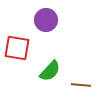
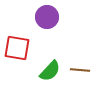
purple circle: moved 1 px right, 3 px up
brown line: moved 1 px left, 15 px up
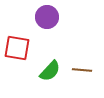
brown line: moved 2 px right
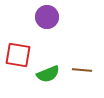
red square: moved 1 px right, 7 px down
green semicircle: moved 2 px left, 3 px down; rotated 25 degrees clockwise
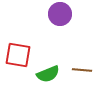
purple circle: moved 13 px right, 3 px up
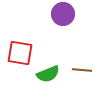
purple circle: moved 3 px right
red square: moved 2 px right, 2 px up
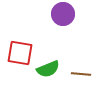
brown line: moved 1 px left, 4 px down
green semicircle: moved 5 px up
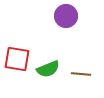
purple circle: moved 3 px right, 2 px down
red square: moved 3 px left, 6 px down
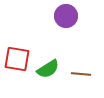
green semicircle: rotated 10 degrees counterclockwise
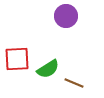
red square: rotated 12 degrees counterclockwise
brown line: moved 7 px left, 9 px down; rotated 18 degrees clockwise
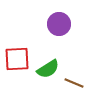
purple circle: moved 7 px left, 8 px down
